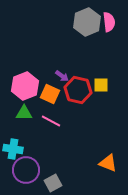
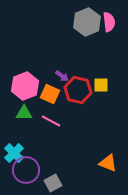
cyan cross: moved 1 px right, 4 px down; rotated 36 degrees clockwise
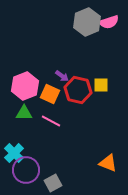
pink semicircle: rotated 78 degrees clockwise
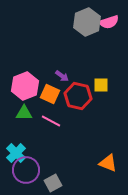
red hexagon: moved 6 px down
cyan cross: moved 2 px right
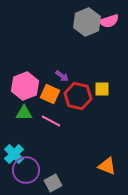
pink semicircle: moved 1 px up
yellow square: moved 1 px right, 4 px down
cyan cross: moved 2 px left, 1 px down
orange triangle: moved 1 px left, 3 px down
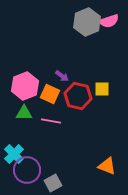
pink line: rotated 18 degrees counterclockwise
purple circle: moved 1 px right
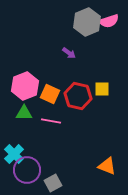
purple arrow: moved 7 px right, 23 px up
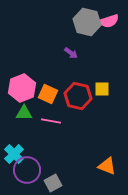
gray hexagon: rotated 24 degrees counterclockwise
purple arrow: moved 2 px right
pink hexagon: moved 3 px left, 2 px down
orange square: moved 2 px left
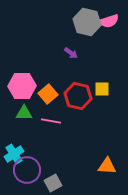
pink hexagon: moved 2 px up; rotated 20 degrees clockwise
orange square: rotated 24 degrees clockwise
cyan cross: rotated 12 degrees clockwise
orange triangle: rotated 18 degrees counterclockwise
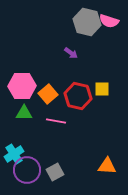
pink semicircle: rotated 36 degrees clockwise
pink line: moved 5 px right
gray square: moved 2 px right, 11 px up
